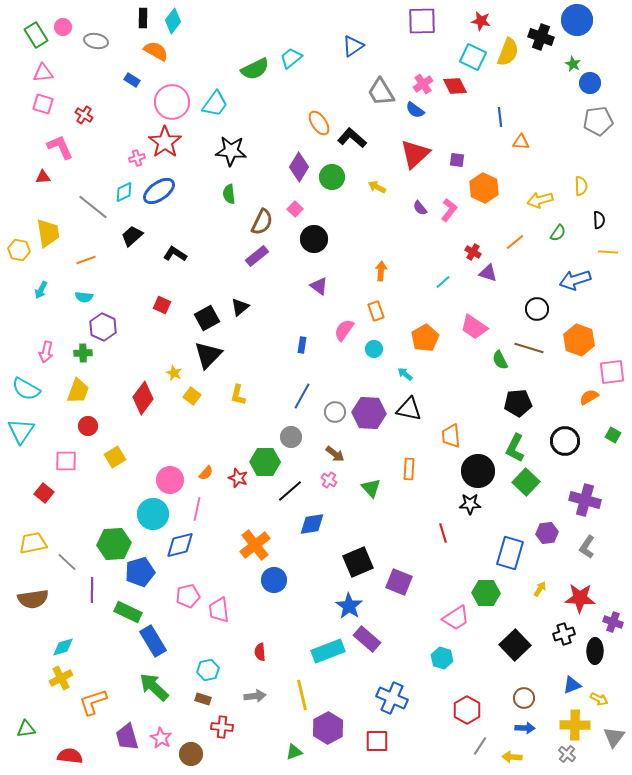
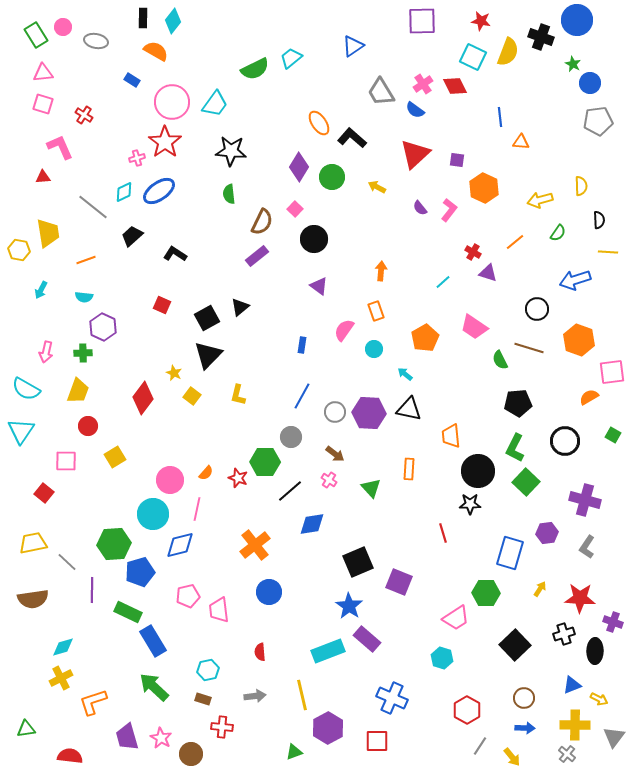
blue circle at (274, 580): moved 5 px left, 12 px down
yellow arrow at (512, 757): rotated 132 degrees counterclockwise
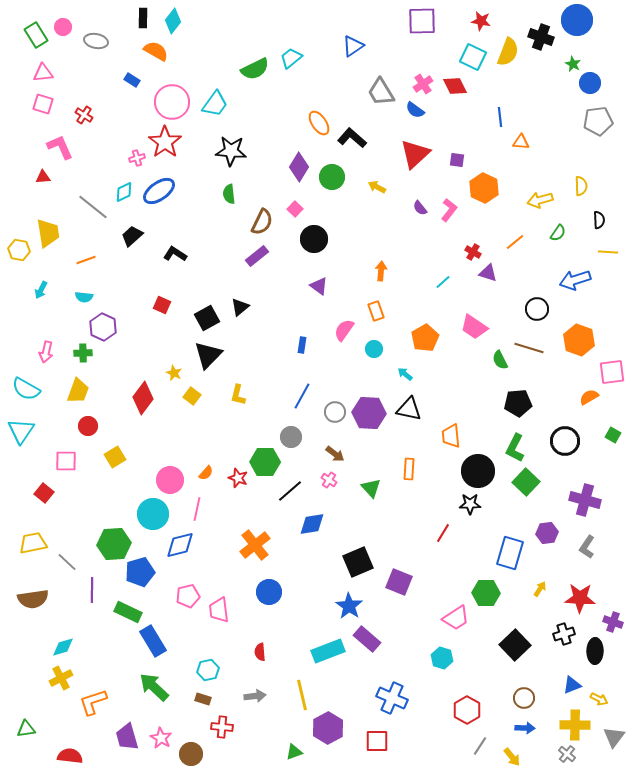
red line at (443, 533): rotated 48 degrees clockwise
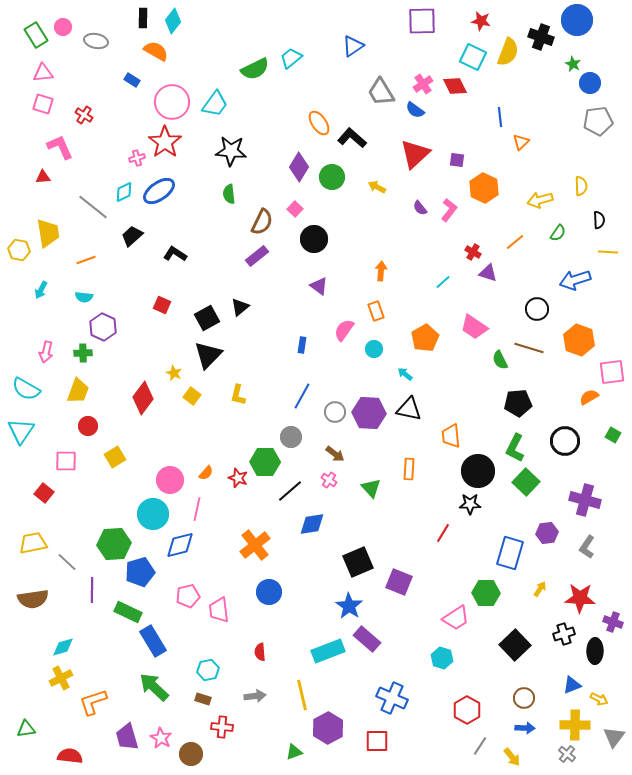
orange triangle at (521, 142): rotated 48 degrees counterclockwise
